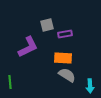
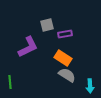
orange rectangle: rotated 30 degrees clockwise
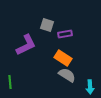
gray square: rotated 32 degrees clockwise
purple L-shape: moved 2 px left, 2 px up
cyan arrow: moved 1 px down
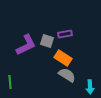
gray square: moved 16 px down
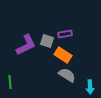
orange rectangle: moved 3 px up
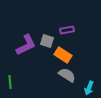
purple rectangle: moved 2 px right, 4 px up
cyan arrow: moved 1 px left, 1 px down; rotated 24 degrees clockwise
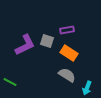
purple L-shape: moved 1 px left
orange rectangle: moved 6 px right, 2 px up
green line: rotated 56 degrees counterclockwise
cyan arrow: moved 2 px left
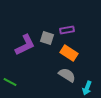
gray square: moved 3 px up
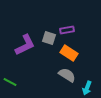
gray square: moved 2 px right
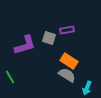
purple L-shape: rotated 10 degrees clockwise
orange rectangle: moved 8 px down
green line: moved 5 px up; rotated 32 degrees clockwise
